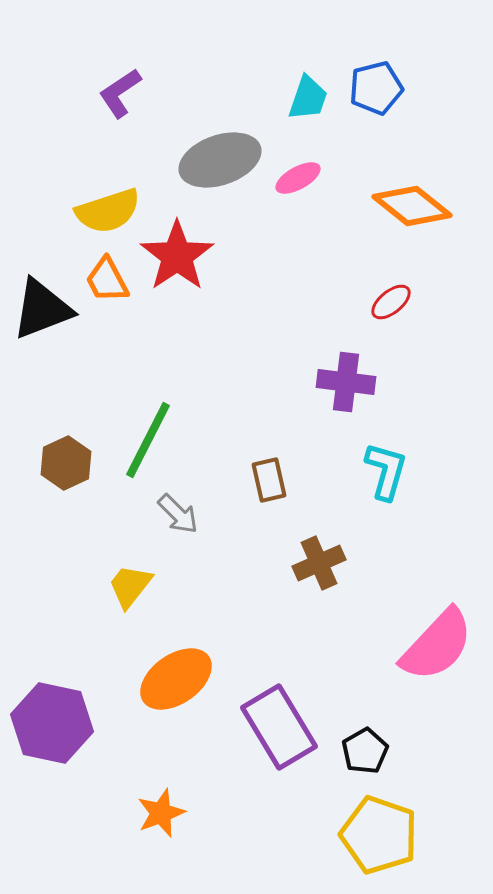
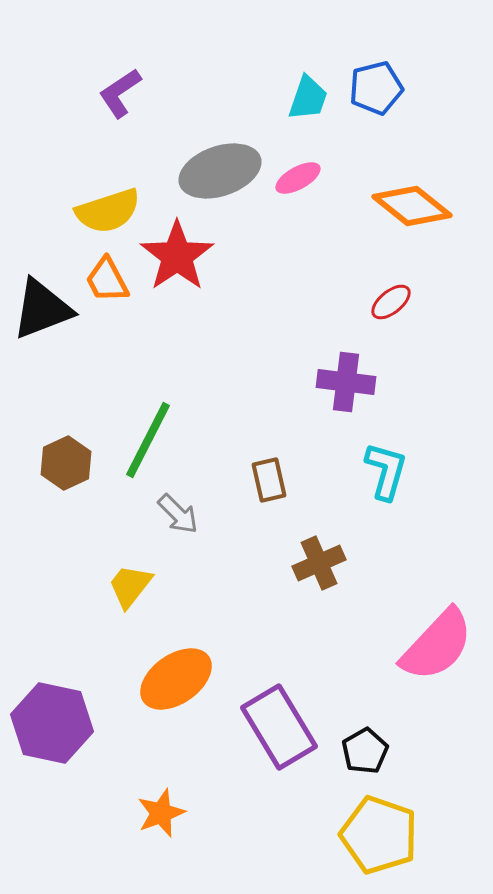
gray ellipse: moved 11 px down
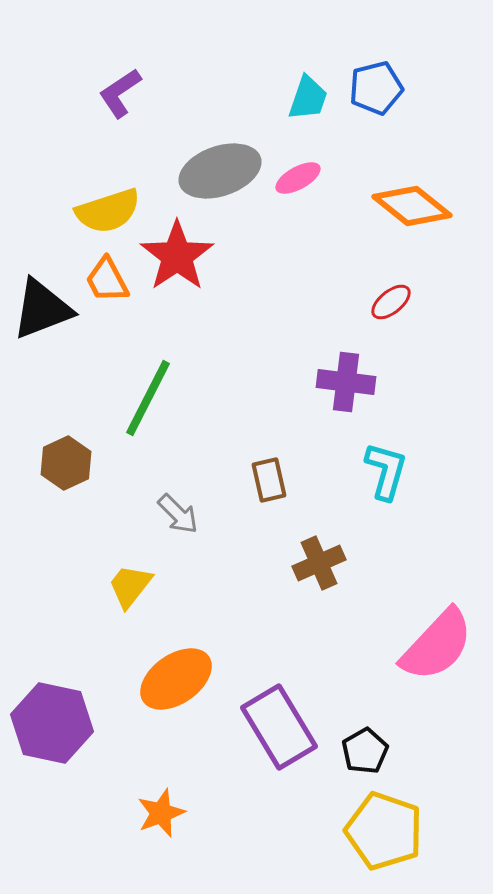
green line: moved 42 px up
yellow pentagon: moved 5 px right, 4 px up
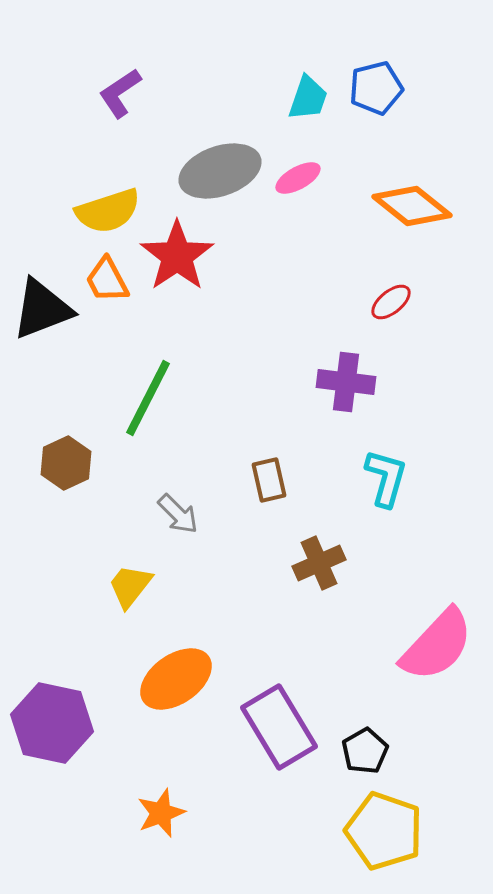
cyan L-shape: moved 7 px down
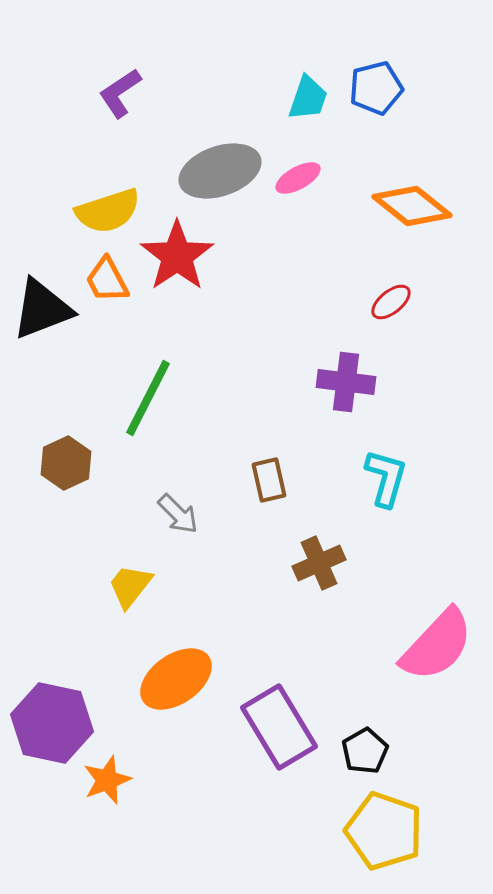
orange star: moved 54 px left, 33 px up
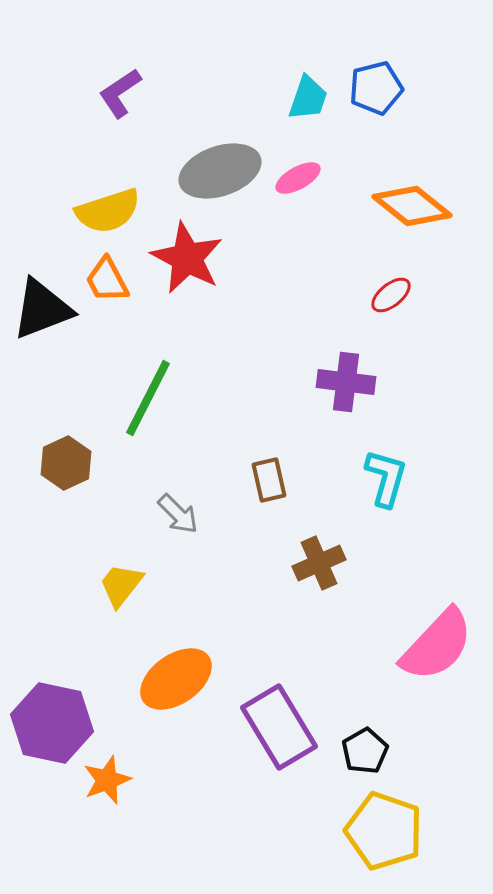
red star: moved 10 px right, 2 px down; rotated 10 degrees counterclockwise
red ellipse: moved 7 px up
yellow trapezoid: moved 9 px left, 1 px up
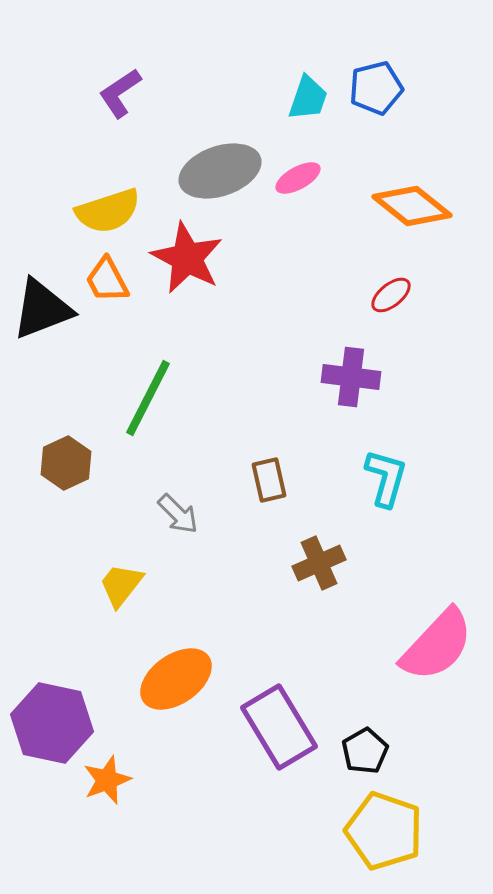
purple cross: moved 5 px right, 5 px up
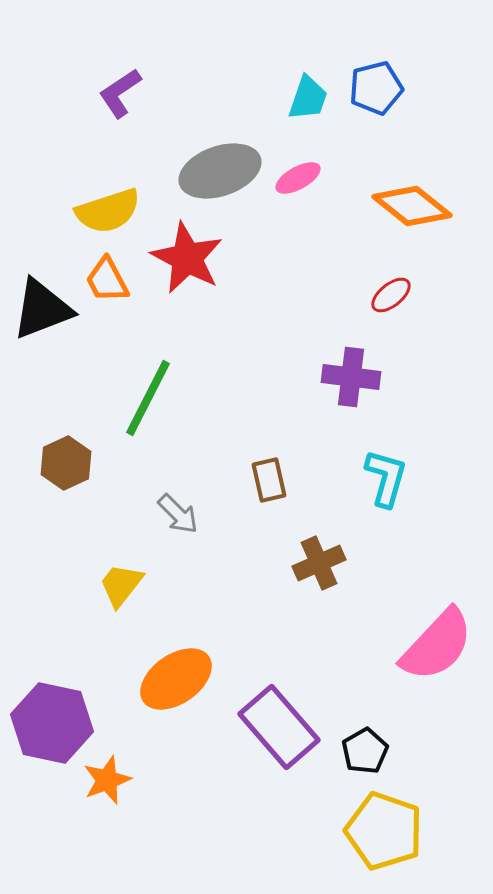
purple rectangle: rotated 10 degrees counterclockwise
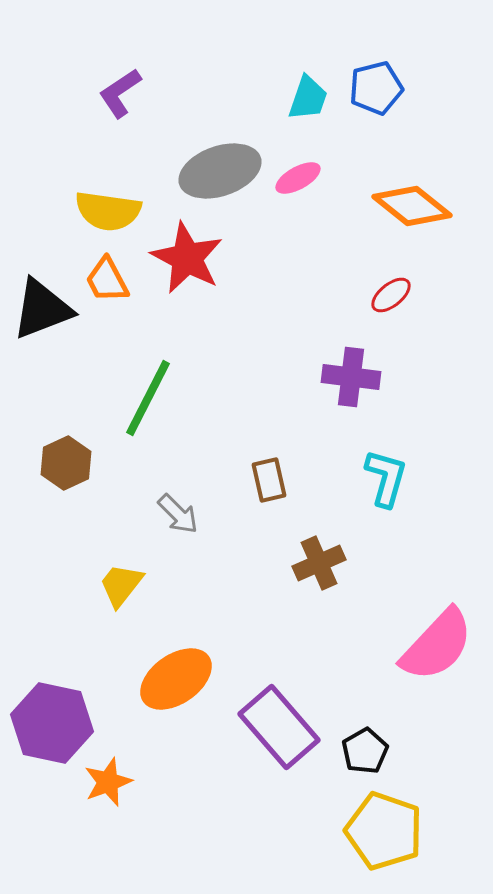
yellow semicircle: rotated 26 degrees clockwise
orange star: moved 1 px right, 2 px down
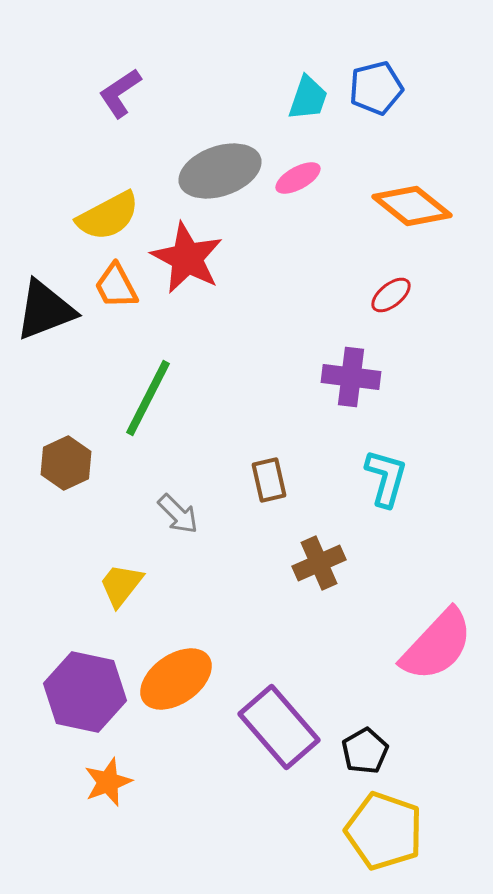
yellow semicircle: moved 5 px down; rotated 36 degrees counterclockwise
orange trapezoid: moved 9 px right, 6 px down
black triangle: moved 3 px right, 1 px down
purple hexagon: moved 33 px right, 31 px up
